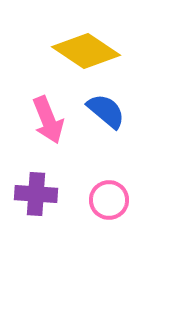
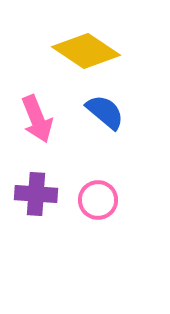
blue semicircle: moved 1 px left, 1 px down
pink arrow: moved 11 px left, 1 px up
pink circle: moved 11 px left
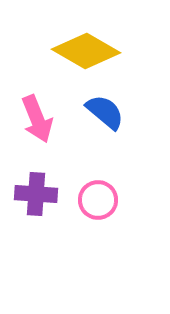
yellow diamond: rotated 4 degrees counterclockwise
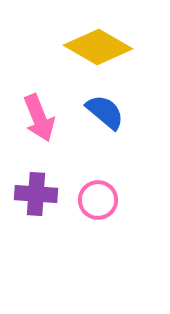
yellow diamond: moved 12 px right, 4 px up
pink arrow: moved 2 px right, 1 px up
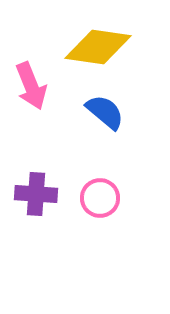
yellow diamond: rotated 22 degrees counterclockwise
pink arrow: moved 8 px left, 32 px up
pink circle: moved 2 px right, 2 px up
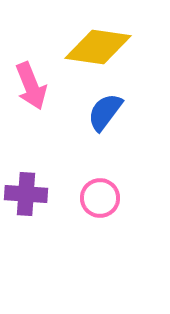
blue semicircle: rotated 93 degrees counterclockwise
purple cross: moved 10 px left
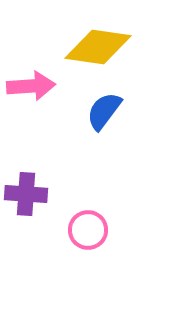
pink arrow: rotated 72 degrees counterclockwise
blue semicircle: moved 1 px left, 1 px up
pink circle: moved 12 px left, 32 px down
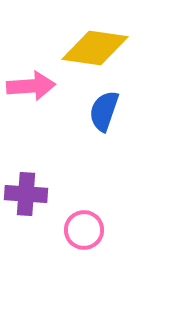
yellow diamond: moved 3 px left, 1 px down
blue semicircle: rotated 18 degrees counterclockwise
pink circle: moved 4 px left
